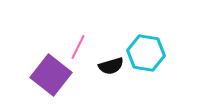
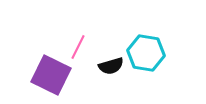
purple square: rotated 12 degrees counterclockwise
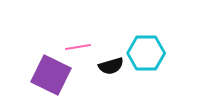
pink line: rotated 55 degrees clockwise
cyan hexagon: rotated 9 degrees counterclockwise
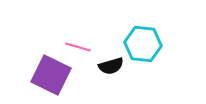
pink line: rotated 25 degrees clockwise
cyan hexagon: moved 3 px left, 9 px up; rotated 6 degrees clockwise
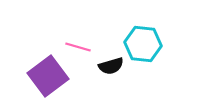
purple square: moved 3 px left, 1 px down; rotated 27 degrees clockwise
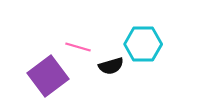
cyan hexagon: rotated 6 degrees counterclockwise
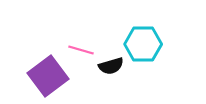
pink line: moved 3 px right, 3 px down
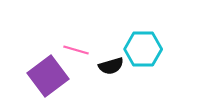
cyan hexagon: moved 5 px down
pink line: moved 5 px left
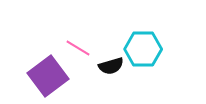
pink line: moved 2 px right, 2 px up; rotated 15 degrees clockwise
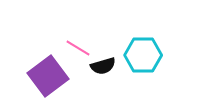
cyan hexagon: moved 6 px down
black semicircle: moved 8 px left
